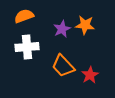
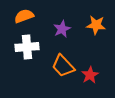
orange star: moved 11 px right
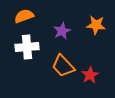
purple star: moved 2 px down
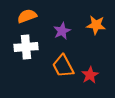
orange semicircle: moved 3 px right
white cross: moved 1 px left
orange trapezoid: rotated 15 degrees clockwise
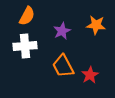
orange semicircle: rotated 138 degrees clockwise
white cross: moved 1 px left, 1 px up
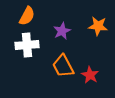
orange star: moved 2 px right, 1 px down
white cross: moved 2 px right, 1 px up
red star: rotated 12 degrees counterclockwise
